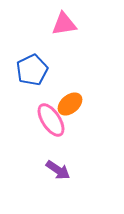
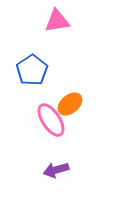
pink triangle: moved 7 px left, 3 px up
blue pentagon: rotated 8 degrees counterclockwise
purple arrow: moved 2 px left; rotated 130 degrees clockwise
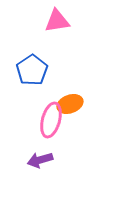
orange ellipse: rotated 20 degrees clockwise
pink ellipse: rotated 48 degrees clockwise
purple arrow: moved 16 px left, 10 px up
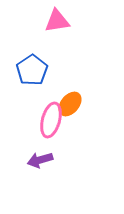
orange ellipse: rotated 30 degrees counterclockwise
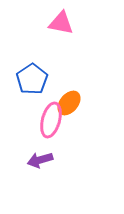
pink triangle: moved 4 px right, 2 px down; rotated 20 degrees clockwise
blue pentagon: moved 9 px down
orange ellipse: moved 1 px left, 1 px up
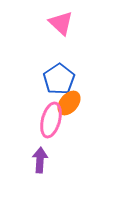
pink triangle: rotated 32 degrees clockwise
blue pentagon: moved 27 px right
purple arrow: rotated 110 degrees clockwise
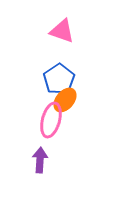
pink triangle: moved 1 px right, 8 px down; rotated 24 degrees counterclockwise
orange ellipse: moved 4 px left, 3 px up
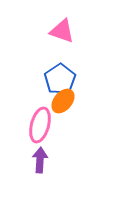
blue pentagon: moved 1 px right
orange ellipse: moved 2 px left, 1 px down
pink ellipse: moved 11 px left, 5 px down
